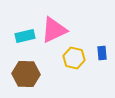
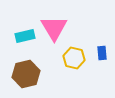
pink triangle: moved 2 px up; rotated 36 degrees counterclockwise
brown hexagon: rotated 16 degrees counterclockwise
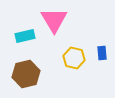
pink triangle: moved 8 px up
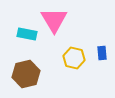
cyan rectangle: moved 2 px right, 2 px up; rotated 24 degrees clockwise
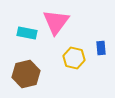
pink triangle: moved 2 px right, 2 px down; rotated 8 degrees clockwise
cyan rectangle: moved 1 px up
blue rectangle: moved 1 px left, 5 px up
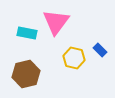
blue rectangle: moved 1 px left, 2 px down; rotated 40 degrees counterclockwise
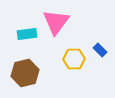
cyan rectangle: moved 1 px down; rotated 18 degrees counterclockwise
yellow hexagon: moved 1 px down; rotated 15 degrees counterclockwise
brown hexagon: moved 1 px left, 1 px up
